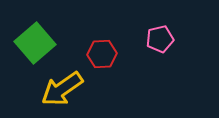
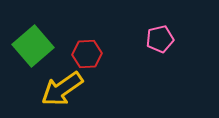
green square: moved 2 px left, 3 px down
red hexagon: moved 15 px left
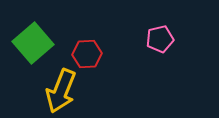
green square: moved 3 px up
yellow arrow: moved 1 px left, 2 px down; rotated 33 degrees counterclockwise
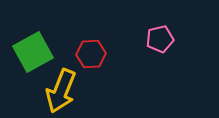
green square: moved 9 px down; rotated 12 degrees clockwise
red hexagon: moved 4 px right
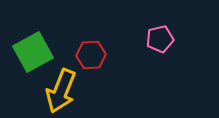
red hexagon: moved 1 px down
